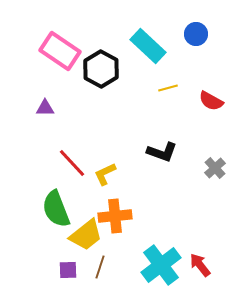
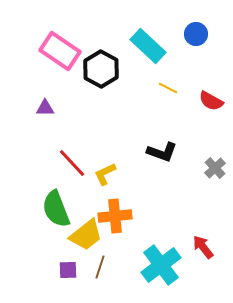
yellow line: rotated 42 degrees clockwise
red arrow: moved 3 px right, 18 px up
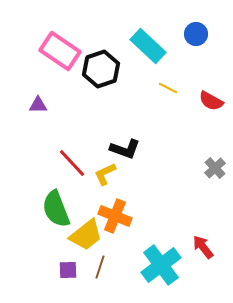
black hexagon: rotated 12 degrees clockwise
purple triangle: moved 7 px left, 3 px up
black L-shape: moved 37 px left, 3 px up
orange cross: rotated 28 degrees clockwise
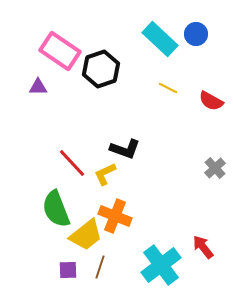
cyan rectangle: moved 12 px right, 7 px up
purple triangle: moved 18 px up
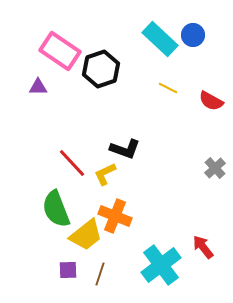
blue circle: moved 3 px left, 1 px down
brown line: moved 7 px down
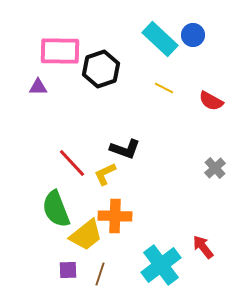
pink rectangle: rotated 33 degrees counterclockwise
yellow line: moved 4 px left
orange cross: rotated 20 degrees counterclockwise
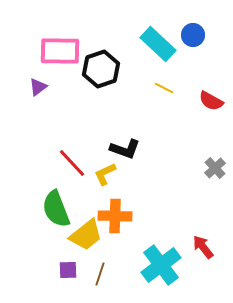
cyan rectangle: moved 2 px left, 5 px down
purple triangle: rotated 36 degrees counterclockwise
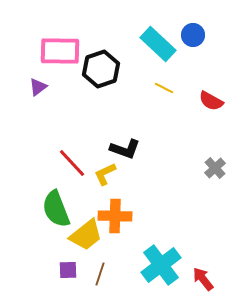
red arrow: moved 32 px down
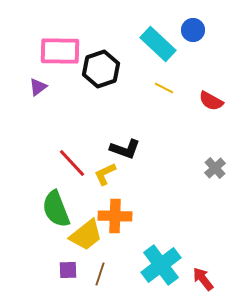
blue circle: moved 5 px up
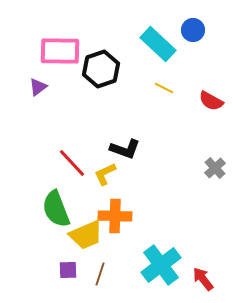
yellow trapezoid: rotated 15 degrees clockwise
